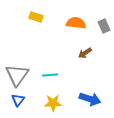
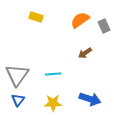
orange semicircle: moved 4 px right, 3 px up; rotated 42 degrees counterclockwise
cyan line: moved 3 px right, 1 px up
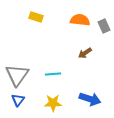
orange semicircle: rotated 42 degrees clockwise
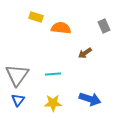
orange semicircle: moved 19 px left, 8 px down
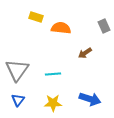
gray triangle: moved 5 px up
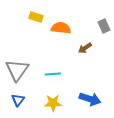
brown arrow: moved 5 px up
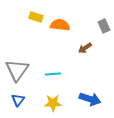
orange semicircle: moved 1 px left, 3 px up
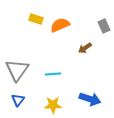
yellow rectangle: moved 2 px down
orange semicircle: rotated 30 degrees counterclockwise
yellow star: moved 2 px down
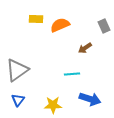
yellow rectangle: rotated 16 degrees counterclockwise
gray triangle: rotated 20 degrees clockwise
cyan line: moved 19 px right
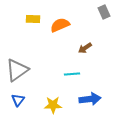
yellow rectangle: moved 3 px left
gray rectangle: moved 14 px up
blue arrow: rotated 25 degrees counterclockwise
